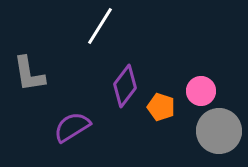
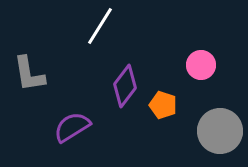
pink circle: moved 26 px up
orange pentagon: moved 2 px right, 2 px up
gray circle: moved 1 px right
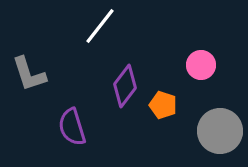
white line: rotated 6 degrees clockwise
gray L-shape: rotated 9 degrees counterclockwise
purple semicircle: rotated 75 degrees counterclockwise
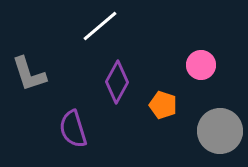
white line: rotated 12 degrees clockwise
purple diamond: moved 8 px left, 4 px up; rotated 9 degrees counterclockwise
purple semicircle: moved 1 px right, 2 px down
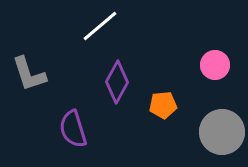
pink circle: moved 14 px right
orange pentagon: rotated 24 degrees counterclockwise
gray circle: moved 2 px right, 1 px down
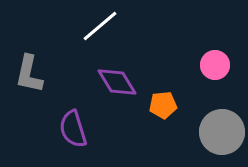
gray L-shape: rotated 30 degrees clockwise
purple diamond: rotated 60 degrees counterclockwise
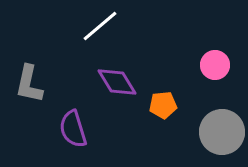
gray L-shape: moved 10 px down
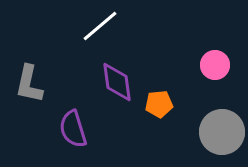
purple diamond: rotated 24 degrees clockwise
orange pentagon: moved 4 px left, 1 px up
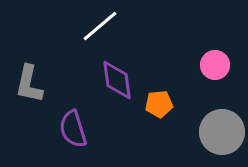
purple diamond: moved 2 px up
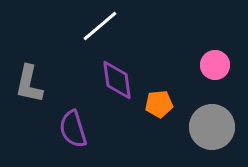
gray circle: moved 10 px left, 5 px up
